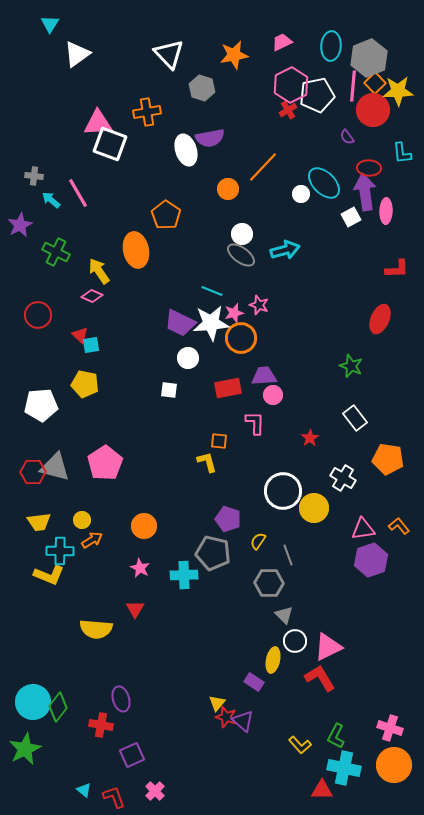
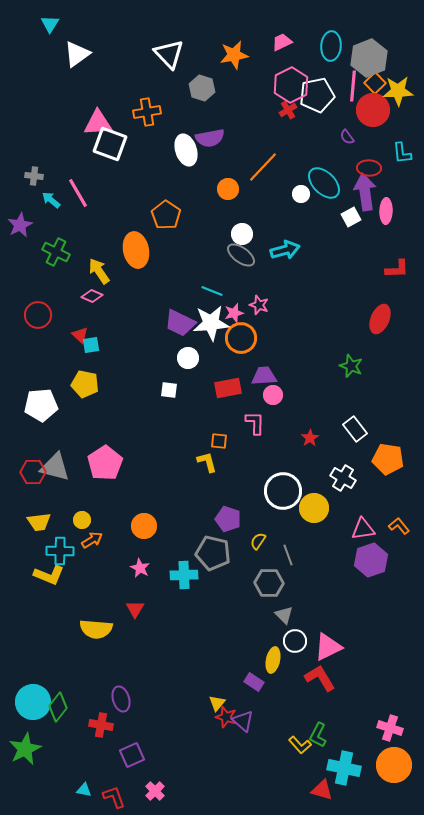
white rectangle at (355, 418): moved 11 px down
green L-shape at (336, 736): moved 18 px left, 1 px up
cyan triangle at (84, 790): rotated 28 degrees counterclockwise
red triangle at (322, 790): rotated 15 degrees clockwise
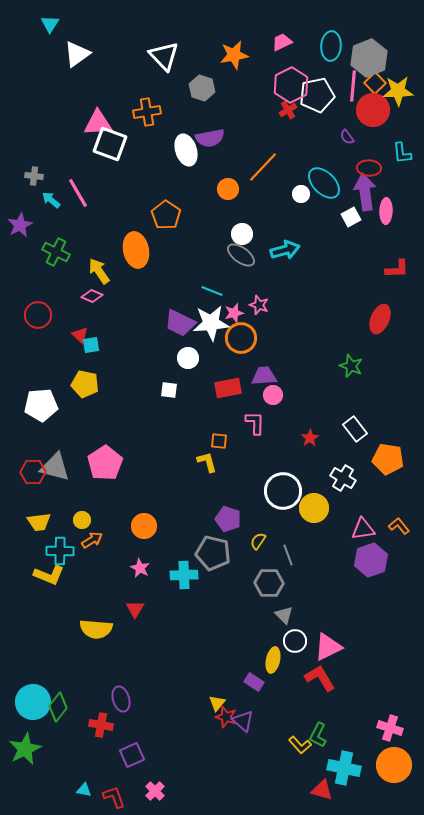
white triangle at (169, 54): moved 5 px left, 2 px down
